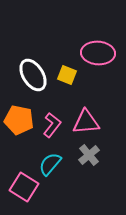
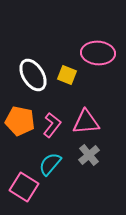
orange pentagon: moved 1 px right, 1 px down
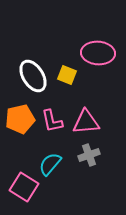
white ellipse: moved 1 px down
orange pentagon: moved 2 px up; rotated 24 degrees counterclockwise
pink L-shape: moved 4 px up; rotated 130 degrees clockwise
gray cross: rotated 20 degrees clockwise
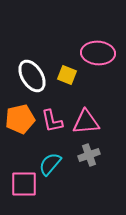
white ellipse: moved 1 px left
pink square: moved 3 px up; rotated 32 degrees counterclockwise
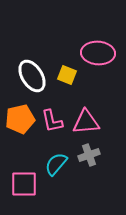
cyan semicircle: moved 6 px right
